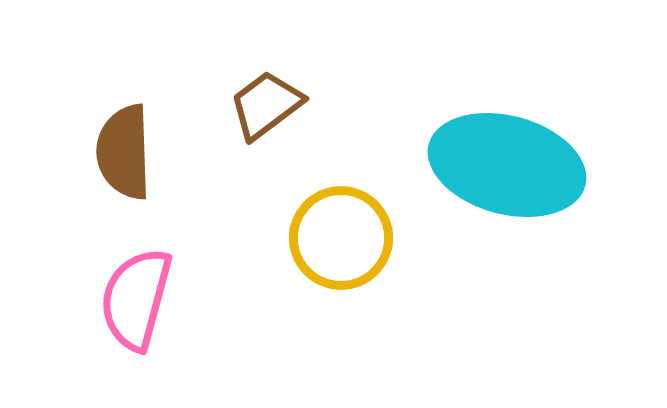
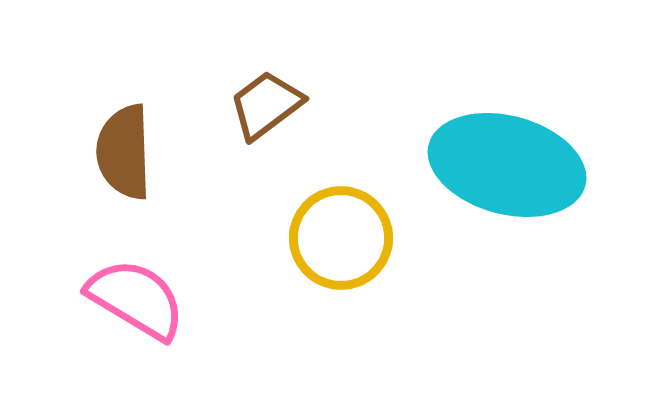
pink semicircle: rotated 106 degrees clockwise
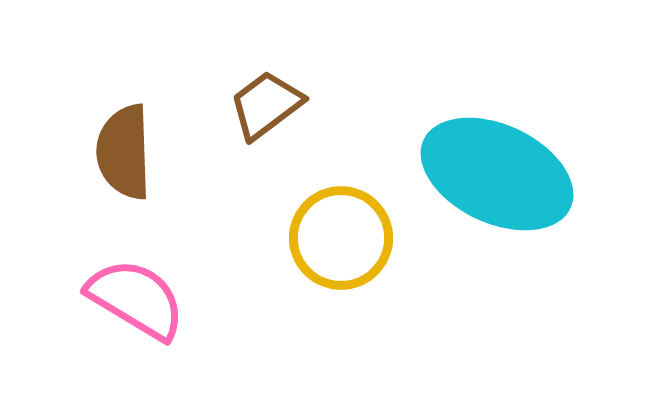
cyan ellipse: moved 10 px left, 9 px down; rotated 10 degrees clockwise
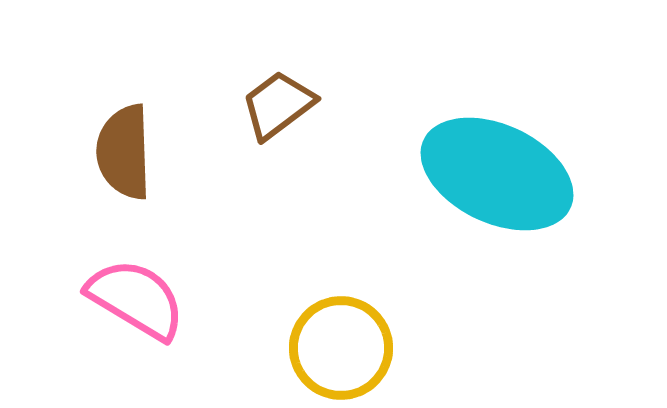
brown trapezoid: moved 12 px right
yellow circle: moved 110 px down
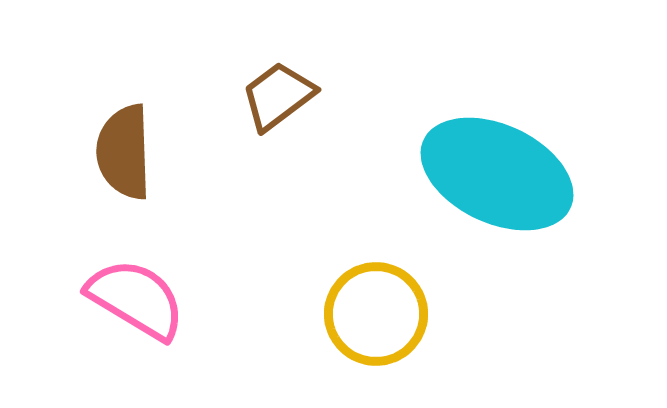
brown trapezoid: moved 9 px up
yellow circle: moved 35 px right, 34 px up
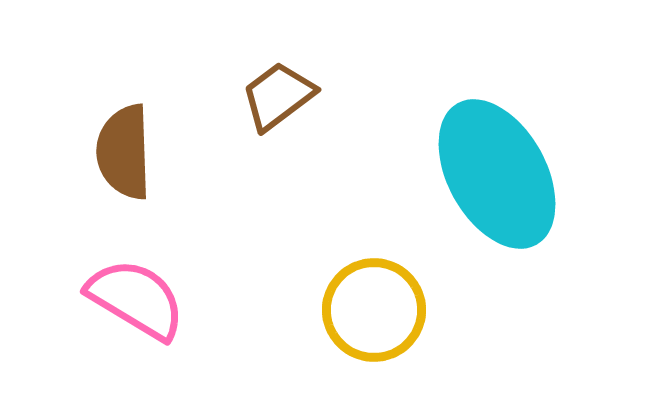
cyan ellipse: rotated 36 degrees clockwise
yellow circle: moved 2 px left, 4 px up
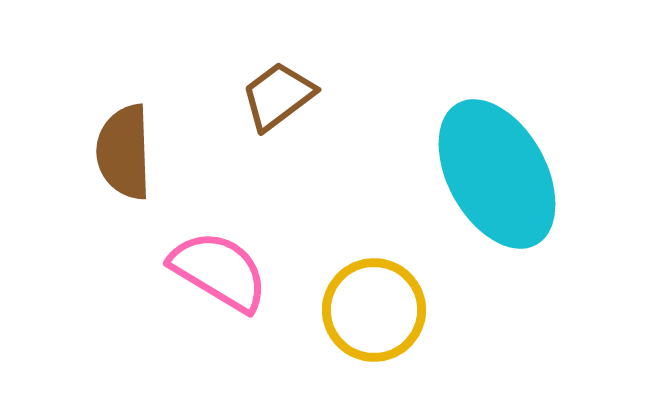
pink semicircle: moved 83 px right, 28 px up
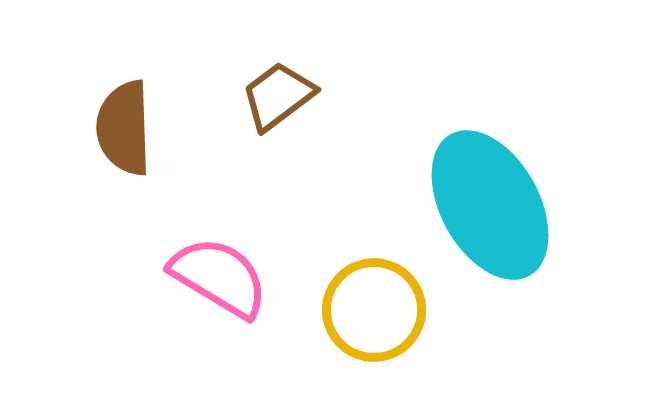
brown semicircle: moved 24 px up
cyan ellipse: moved 7 px left, 31 px down
pink semicircle: moved 6 px down
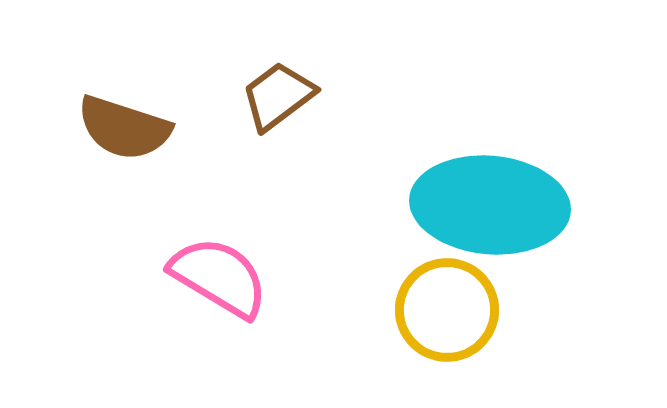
brown semicircle: rotated 70 degrees counterclockwise
cyan ellipse: rotated 56 degrees counterclockwise
yellow circle: moved 73 px right
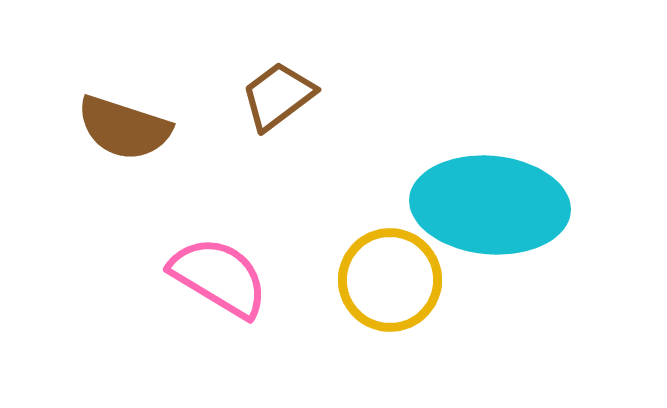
yellow circle: moved 57 px left, 30 px up
